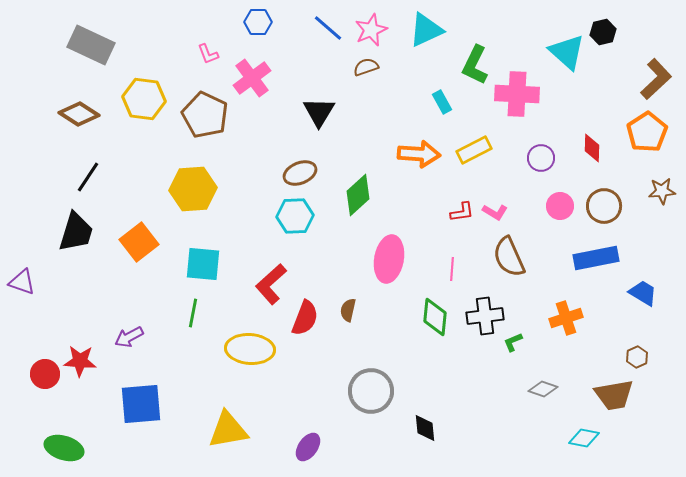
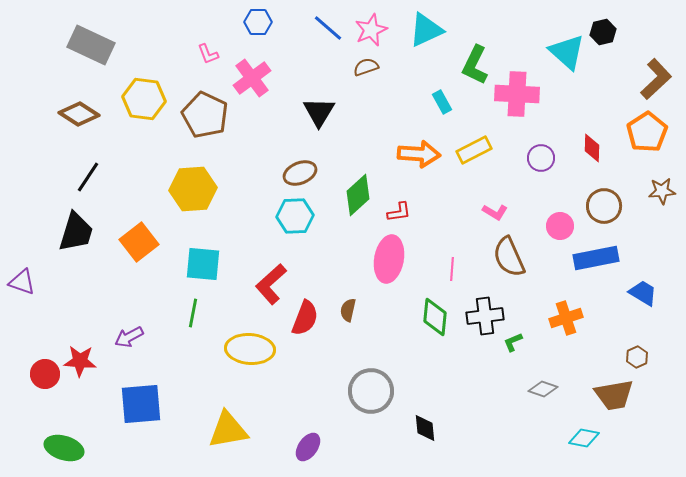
pink circle at (560, 206): moved 20 px down
red L-shape at (462, 212): moved 63 px left
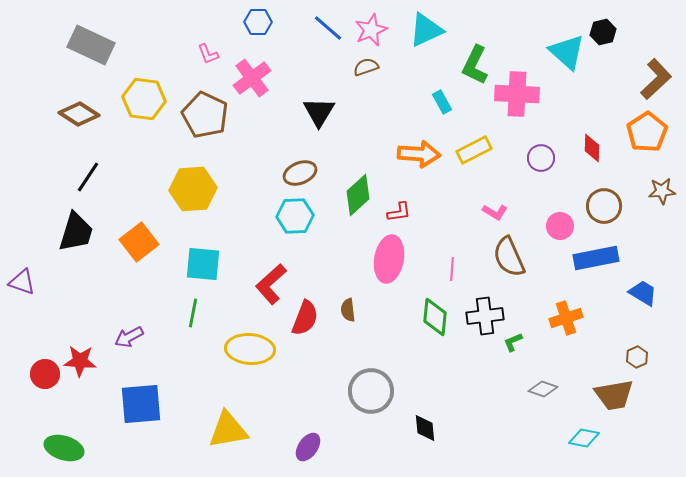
brown semicircle at (348, 310): rotated 20 degrees counterclockwise
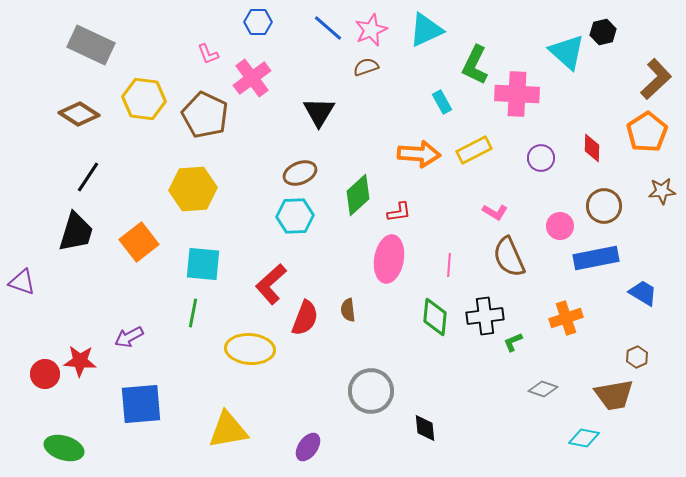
pink line at (452, 269): moved 3 px left, 4 px up
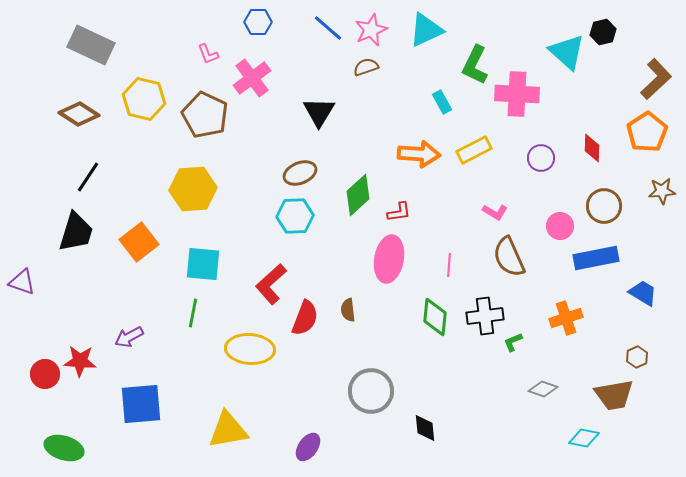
yellow hexagon at (144, 99): rotated 6 degrees clockwise
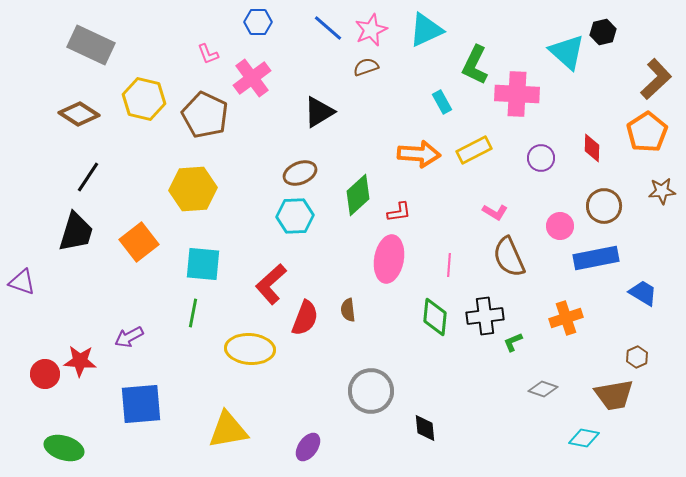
black triangle at (319, 112): rotated 28 degrees clockwise
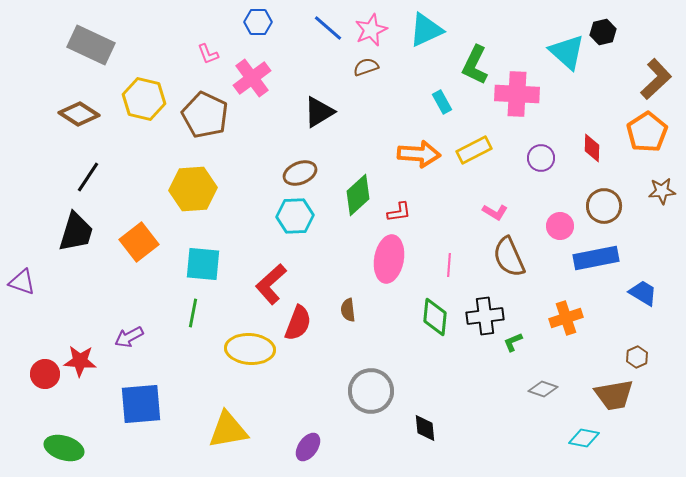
red semicircle at (305, 318): moved 7 px left, 5 px down
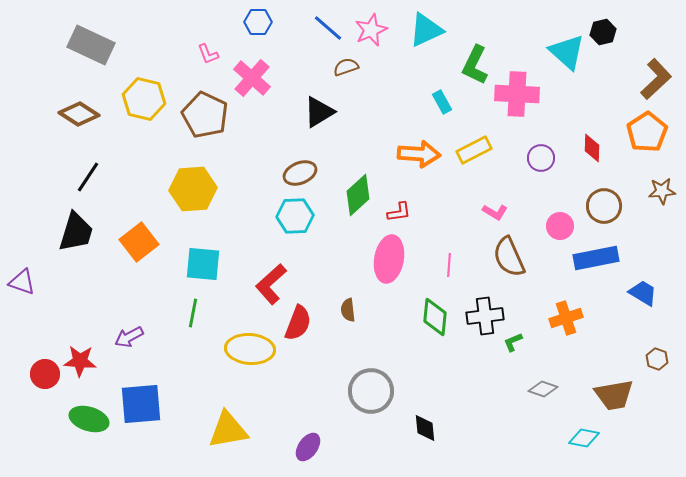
brown semicircle at (366, 67): moved 20 px left
pink cross at (252, 78): rotated 12 degrees counterclockwise
brown hexagon at (637, 357): moved 20 px right, 2 px down; rotated 15 degrees counterclockwise
green ellipse at (64, 448): moved 25 px right, 29 px up
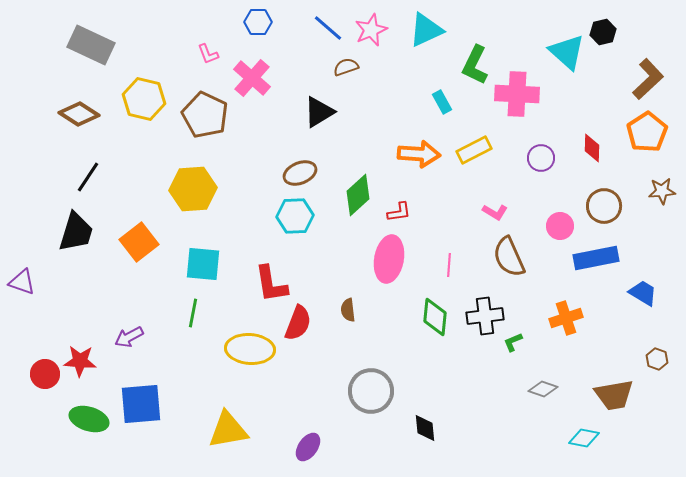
brown L-shape at (656, 79): moved 8 px left
red L-shape at (271, 284): rotated 57 degrees counterclockwise
